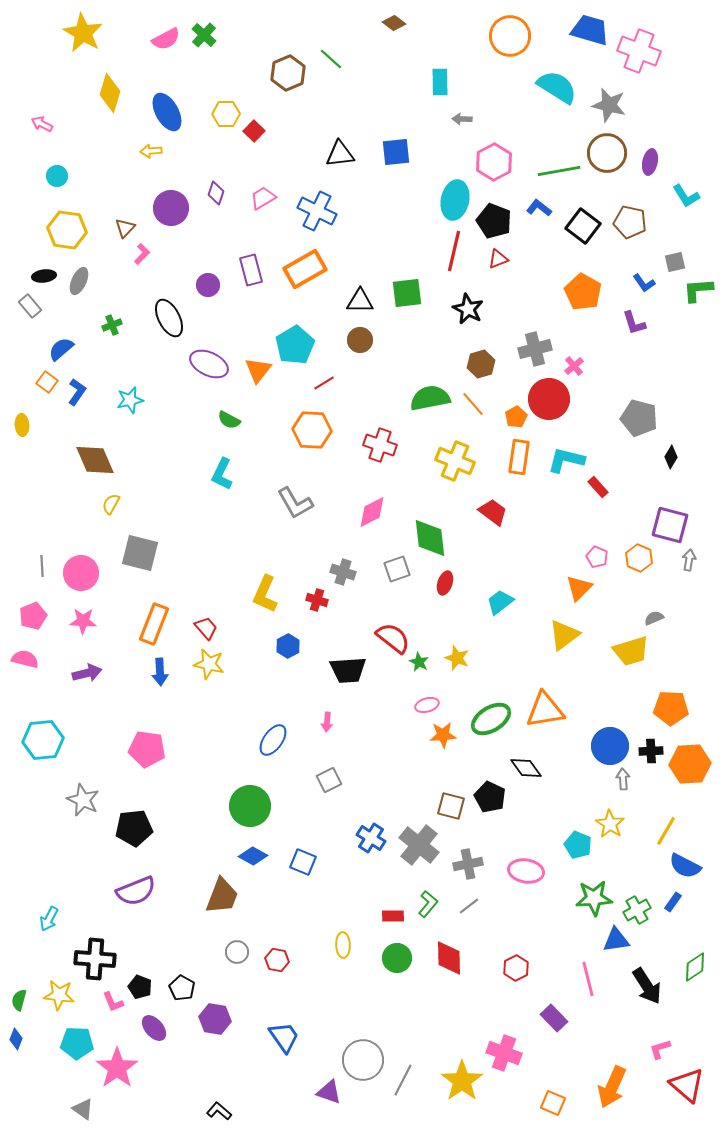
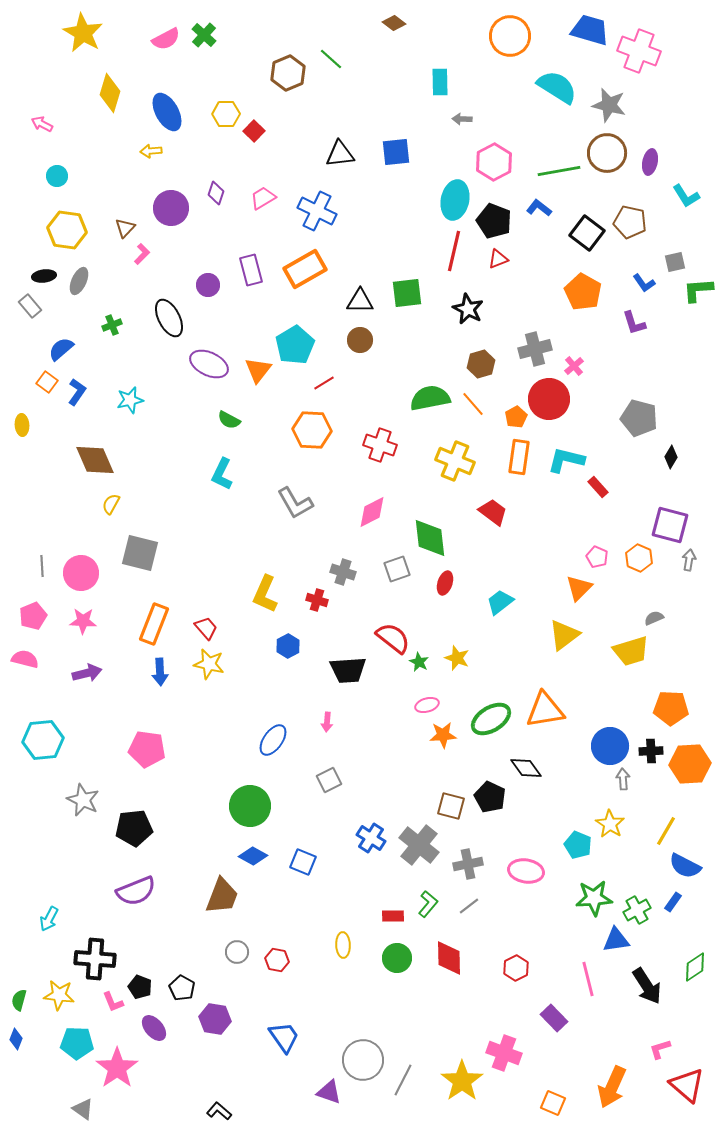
black square at (583, 226): moved 4 px right, 7 px down
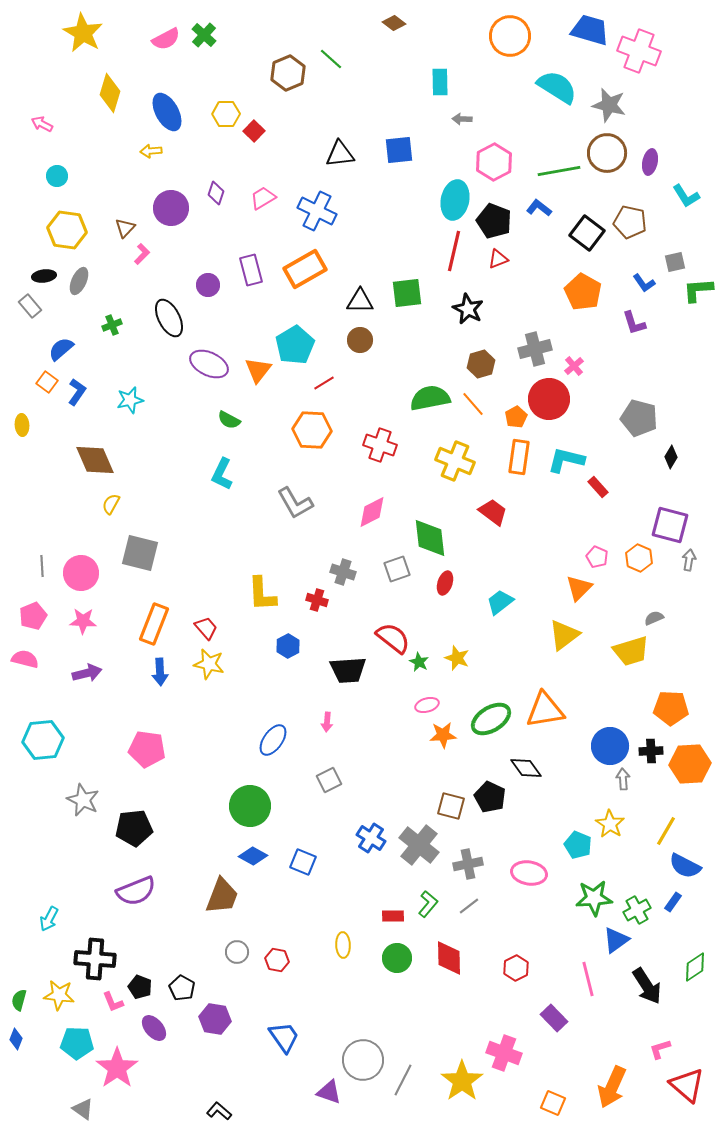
blue square at (396, 152): moved 3 px right, 2 px up
yellow L-shape at (265, 594): moved 3 px left; rotated 27 degrees counterclockwise
pink ellipse at (526, 871): moved 3 px right, 2 px down
blue triangle at (616, 940): rotated 28 degrees counterclockwise
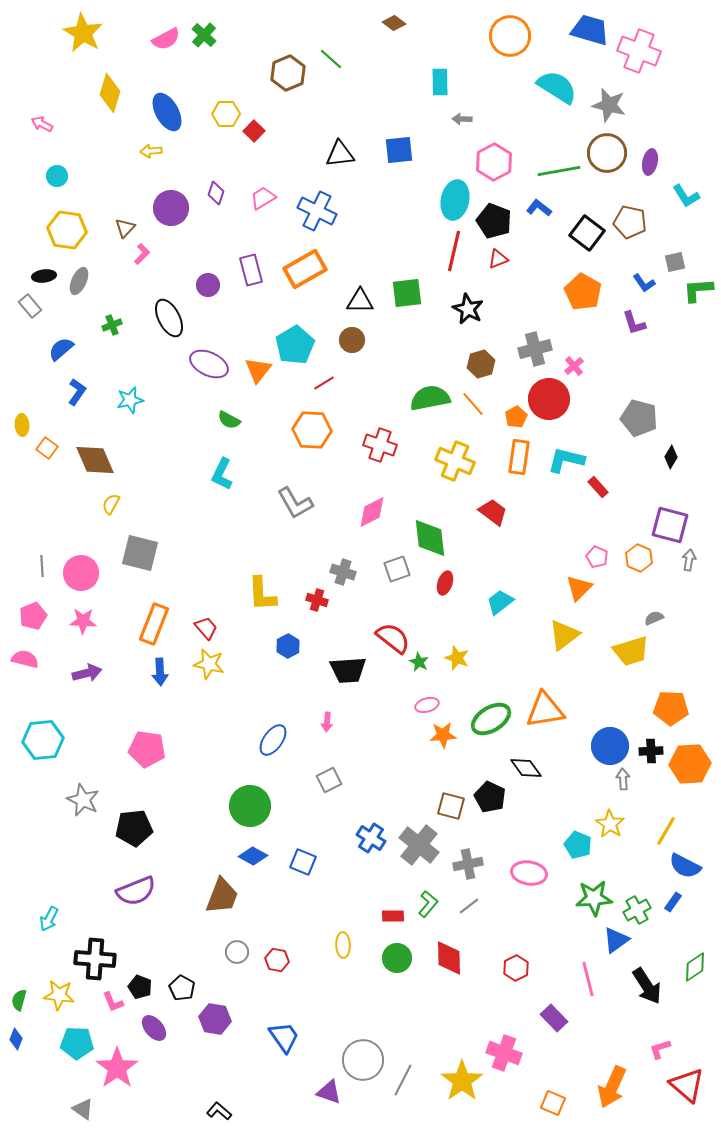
brown circle at (360, 340): moved 8 px left
orange square at (47, 382): moved 66 px down
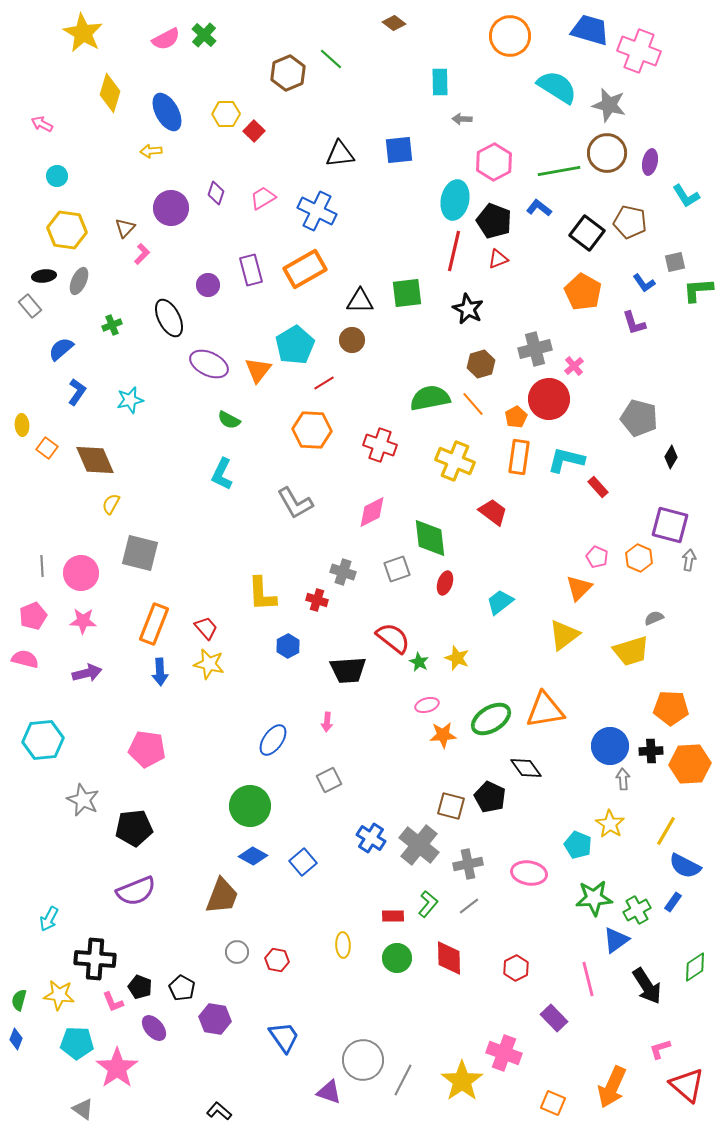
blue square at (303, 862): rotated 28 degrees clockwise
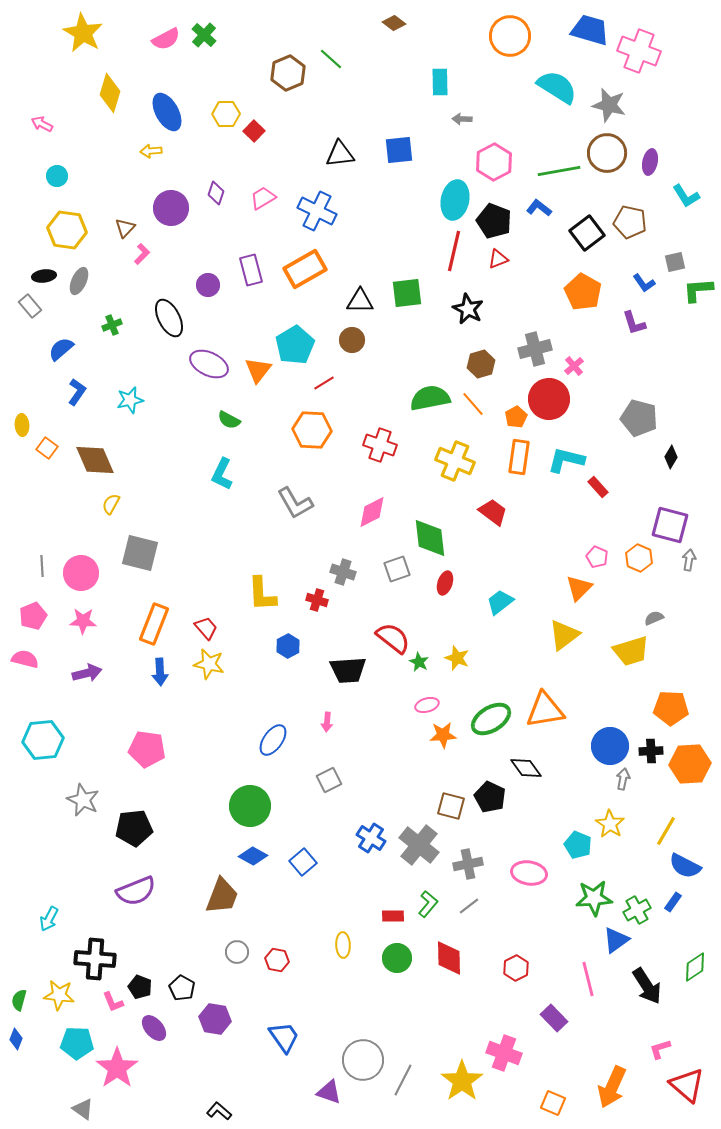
black square at (587, 233): rotated 16 degrees clockwise
gray arrow at (623, 779): rotated 15 degrees clockwise
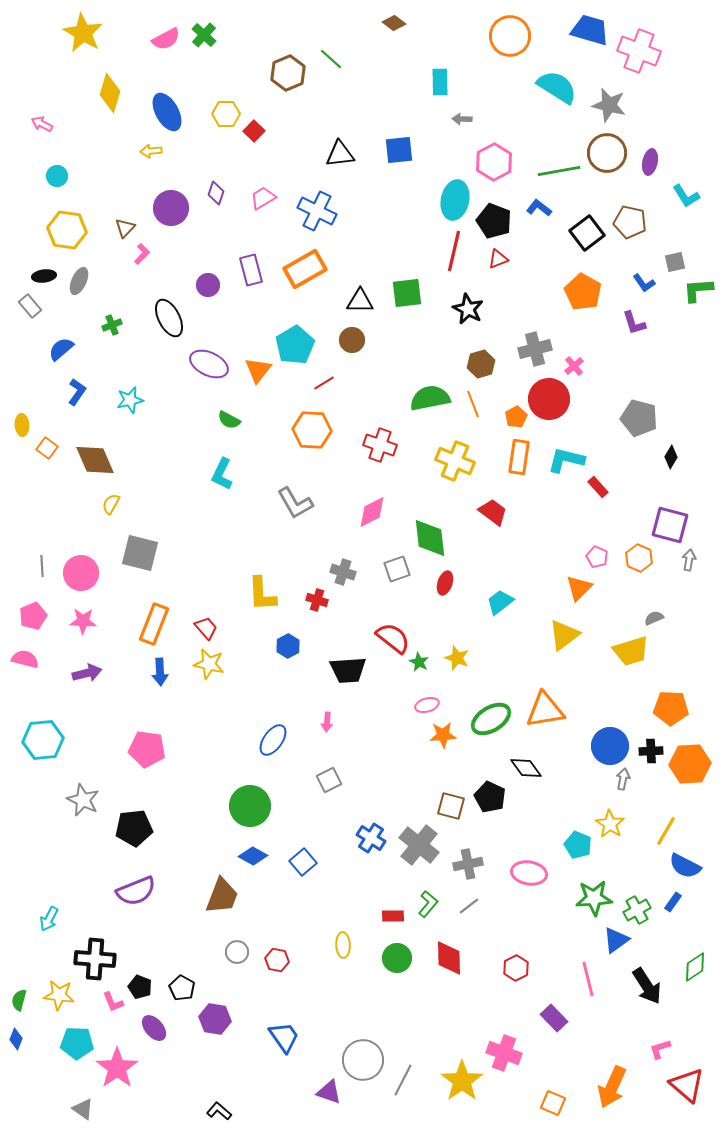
orange line at (473, 404): rotated 20 degrees clockwise
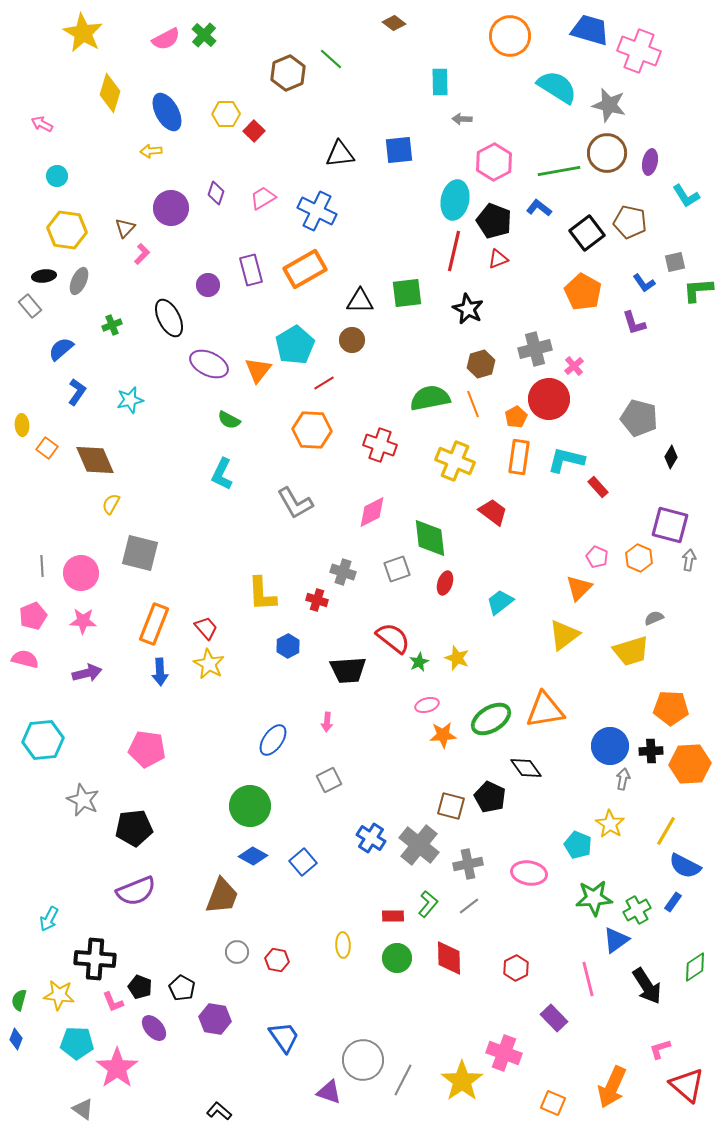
green star at (419, 662): rotated 18 degrees clockwise
yellow star at (209, 664): rotated 16 degrees clockwise
